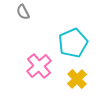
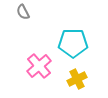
cyan pentagon: rotated 24 degrees clockwise
yellow cross: rotated 18 degrees clockwise
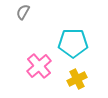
gray semicircle: rotated 56 degrees clockwise
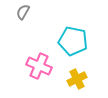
cyan pentagon: moved 2 px up; rotated 12 degrees clockwise
pink cross: rotated 25 degrees counterclockwise
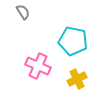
gray semicircle: rotated 119 degrees clockwise
pink cross: moved 1 px left
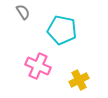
cyan pentagon: moved 11 px left, 11 px up
yellow cross: moved 2 px right, 1 px down
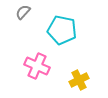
gray semicircle: rotated 105 degrees counterclockwise
pink cross: moved 1 px left
